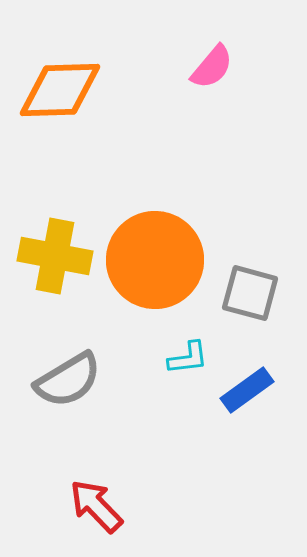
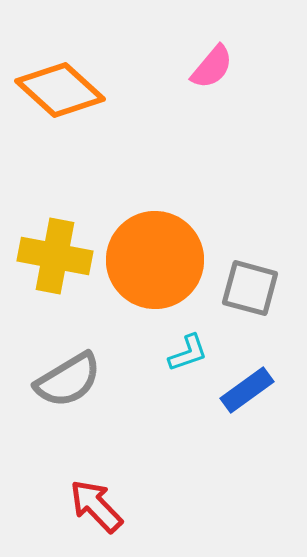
orange diamond: rotated 44 degrees clockwise
gray square: moved 5 px up
cyan L-shape: moved 5 px up; rotated 12 degrees counterclockwise
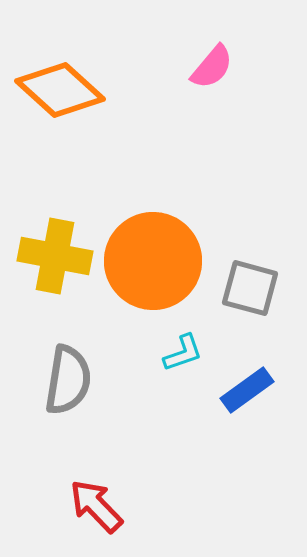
orange circle: moved 2 px left, 1 px down
cyan L-shape: moved 5 px left
gray semicircle: rotated 50 degrees counterclockwise
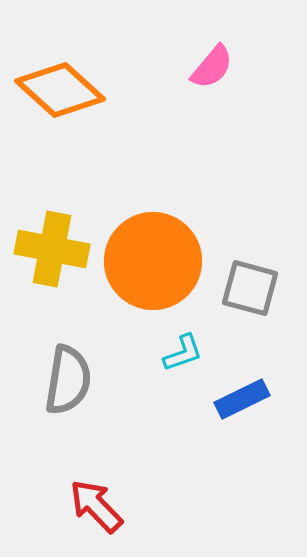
yellow cross: moved 3 px left, 7 px up
blue rectangle: moved 5 px left, 9 px down; rotated 10 degrees clockwise
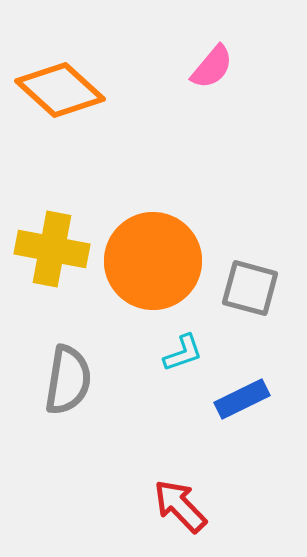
red arrow: moved 84 px right
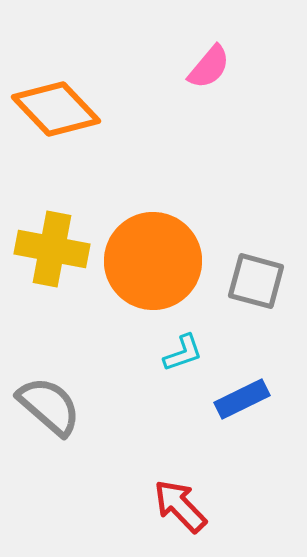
pink semicircle: moved 3 px left
orange diamond: moved 4 px left, 19 px down; rotated 4 degrees clockwise
gray square: moved 6 px right, 7 px up
gray semicircle: moved 19 px left, 26 px down; rotated 58 degrees counterclockwise
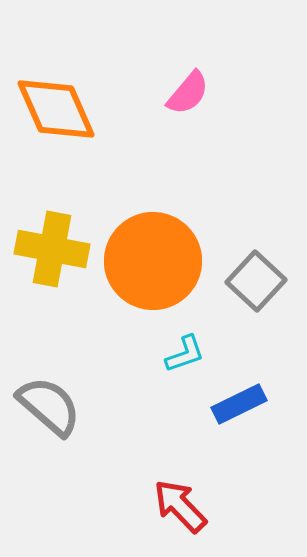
pink semicircle: moved 21 px left, 26 px down
orange diamond: rotated 20 degrees clockwise
gray square: rotated 28 degrees clockwise
cyan L-shape: moved 2 px right, 1 px down
blue rectangle: moved 3 px left, 5 px down
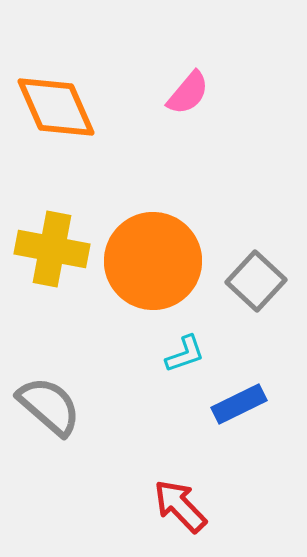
orange diamond: moved 2 px up
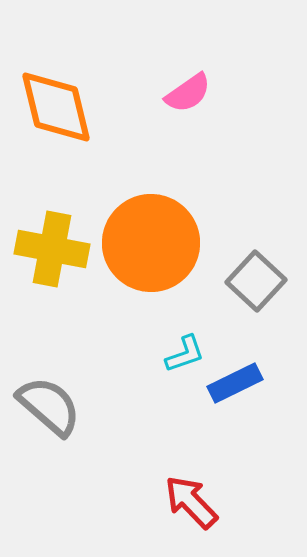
pink semicircle: rotated 15 degrees clockwise
orange diamond: rotated 10 degrees clockwise
orange circle: moved 2 px left, 18 px up
blue rectangle: moved 4 px left, 21 px up
red arrow: moved 11 px right, 4 px up
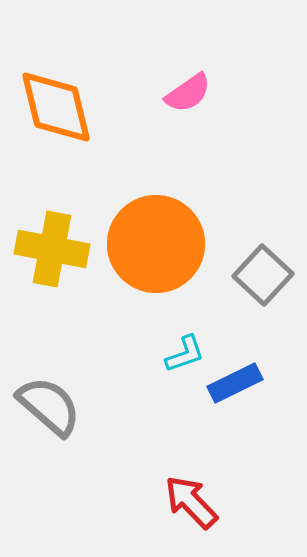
orange circle: moved 5 px right, 1 px down
gray square: moved 7 px right, 6 px up
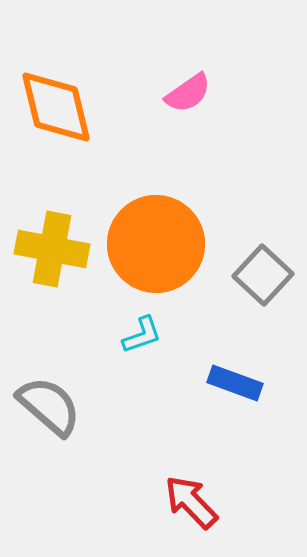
cyan L-shape: moved 43 px left, 19 px up
blue rectangle: rotated 46 degrees clockwise
